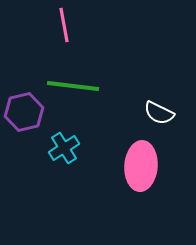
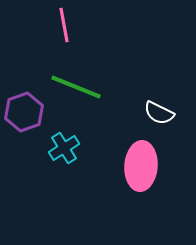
green line: moved 3 px right, 1 px down; rotated 15 degrees clockwise
purple hexagon: rotated 6 degrees counterclockwise
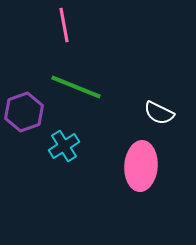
cyan cross: moved 2 px up
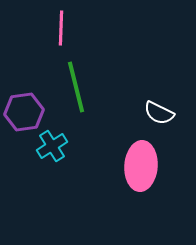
pink line: moved 3 px left, 3 px down; rotated 12 degrees clockwise
green line: rotated 54 degrees clockwise
purple hexagon: rotated 12 degrees clockwise
cyan cross: moved 12 px left
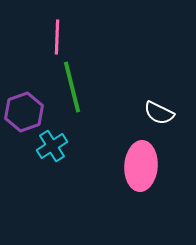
pink line: moved 4 px left, 9 px down
green line: moved 4 px left
purple hexagon: rotated 12 degrees counterclockwise
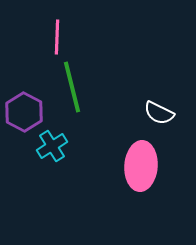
purple hexagon: rotated 12 degrees counterclockwise
